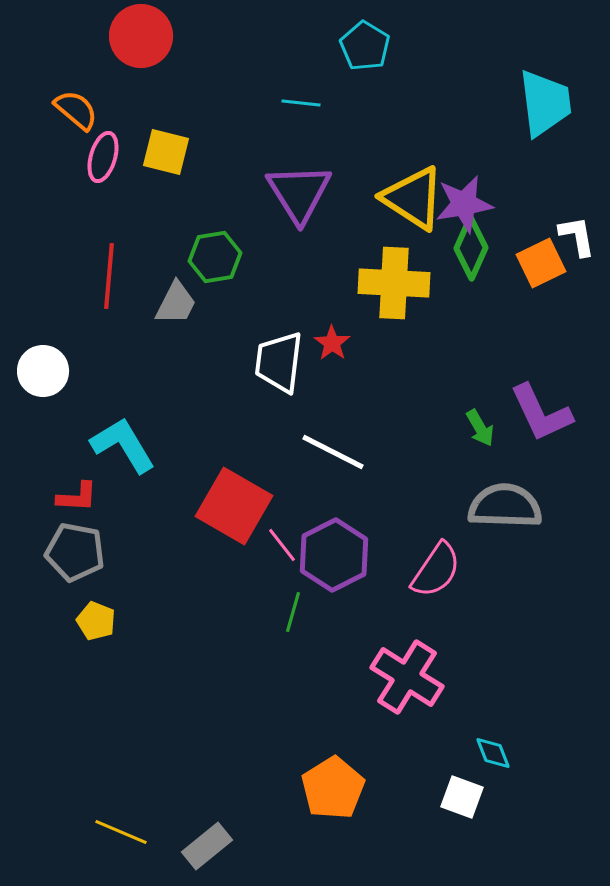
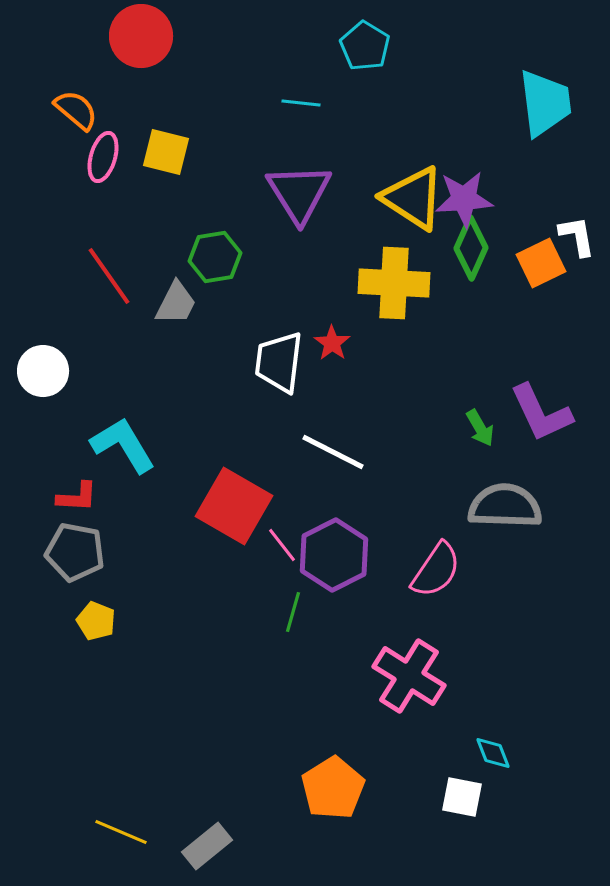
purple star: moved 5 px up; rotated 6 degrees clockwise
red line: rotated 40 degrees counterclockwise
pink cross: moved 2 px right, 1 px up
white square: rotated 9 degrees counterclockwise
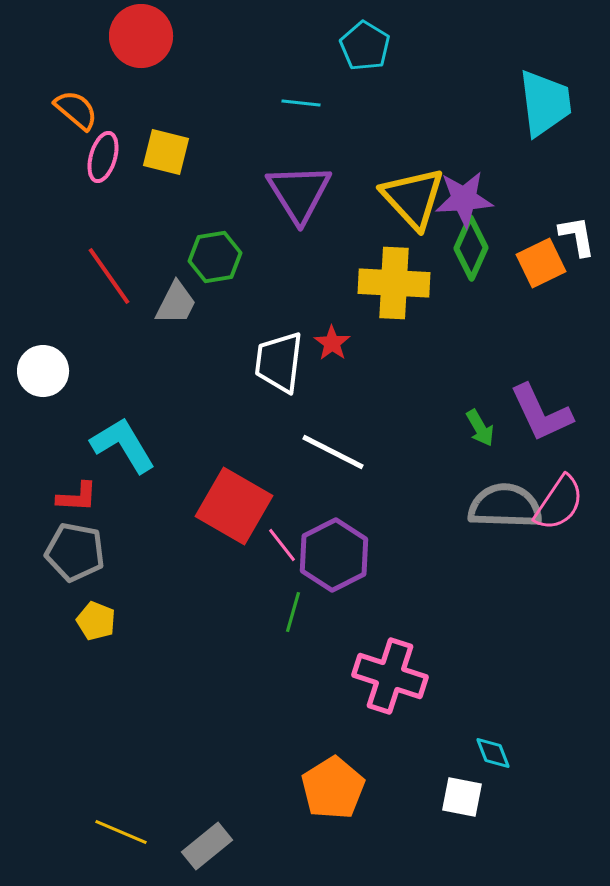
yellow triangle: rotated 14 degrees clockwise
pink semicircle: moved 123 px right, 67 px up
pink cross: moved 19 px left; rotated 14 degrees counterclockwise
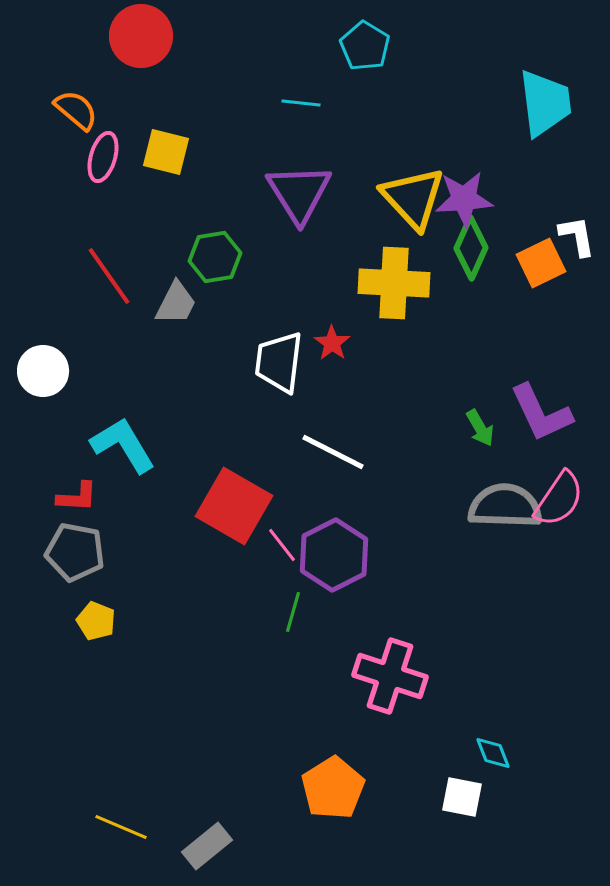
pink semicircle: moved 4 px up
yellow line: moved 5 px up
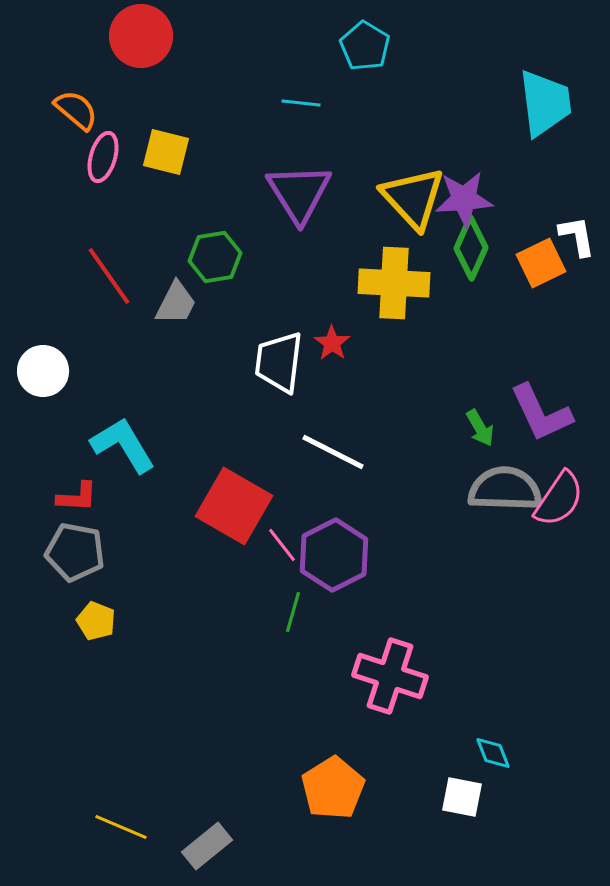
gray semicircle: moved 17 px up
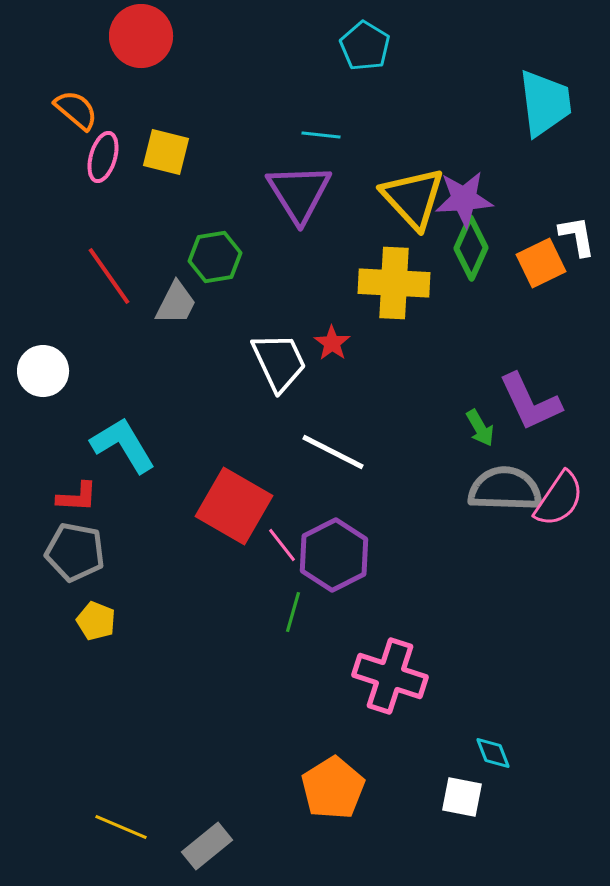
cyan line: moved 20 px right, 32 px down
white trapezoid: rotated 148 degrees clockwise
purple L-shape: moved 11 px left, 11 px up
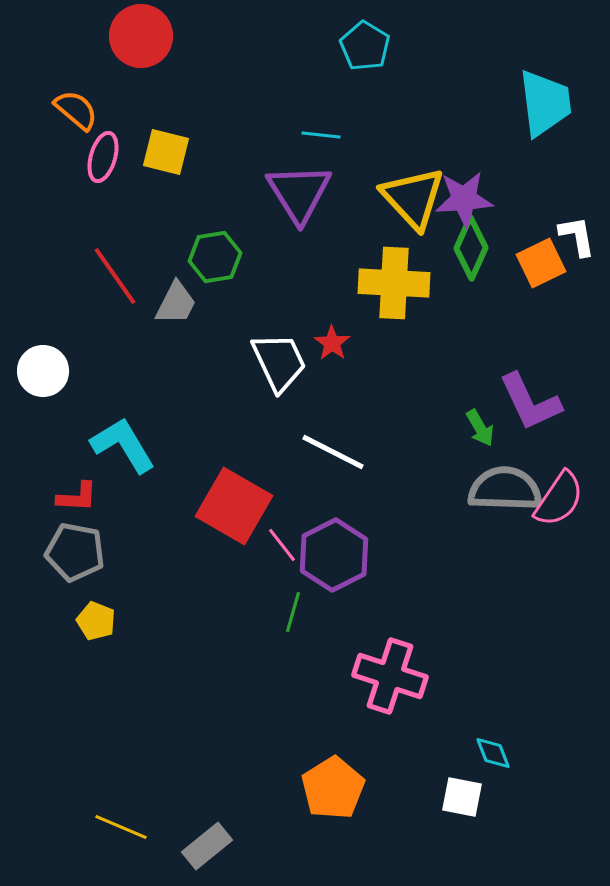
red line: moved 6 px right
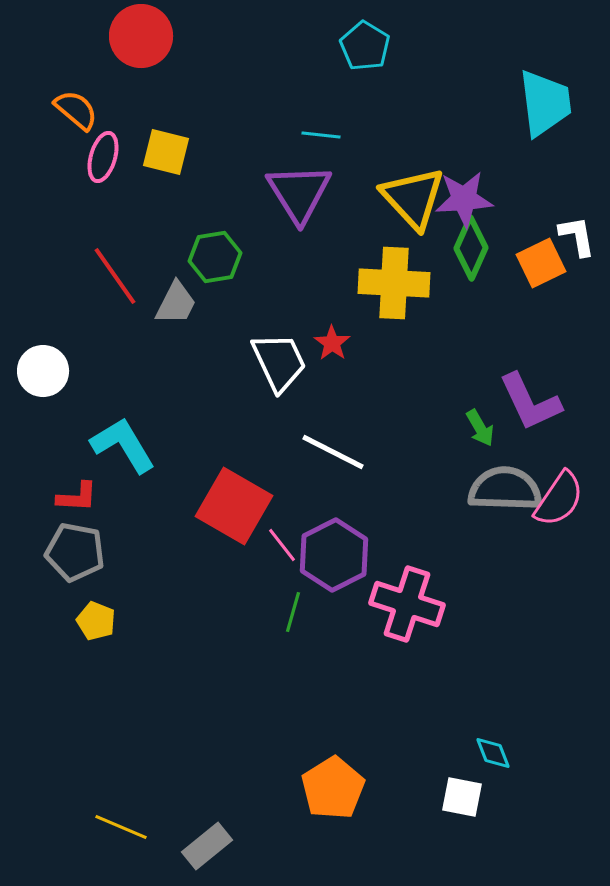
pink cross: moved 17 px right, 72 px up
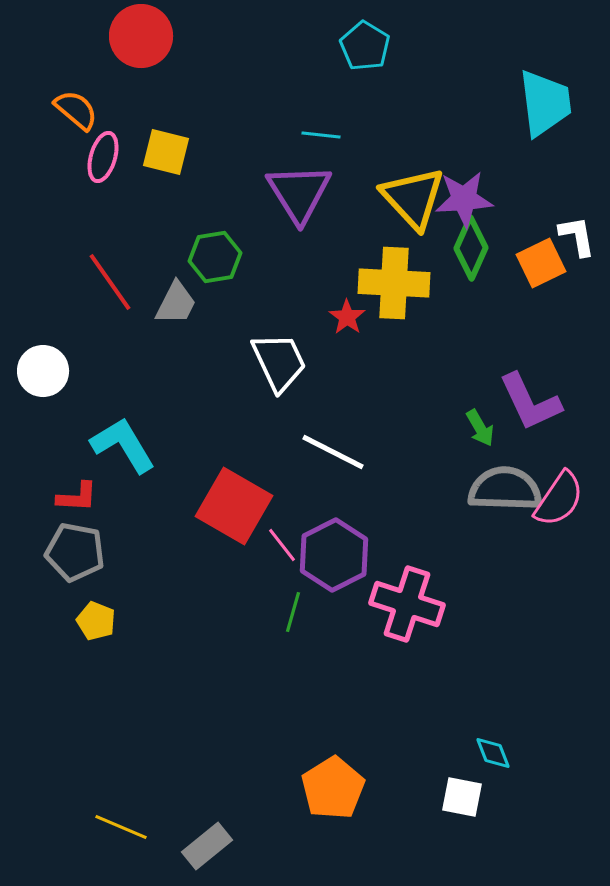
red line: moved 5 px left, 6 px down
red star: moved 15 px right, 26 px up
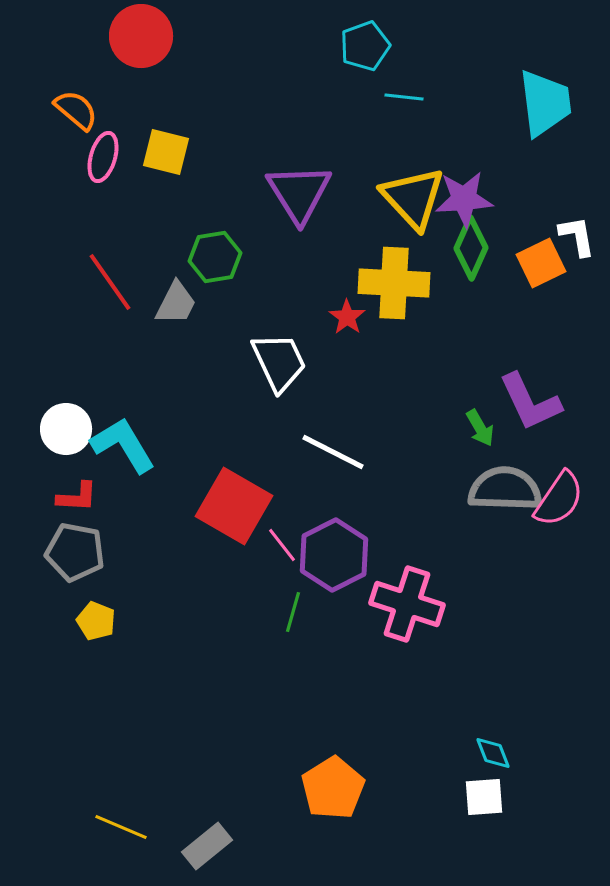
cyan pentagon: rotated 21 degrees clockwise
cyan line: moved 83 px right, 38 px up
white circle: moved 23 px right, 58 px down
white square: moved 22 px right; rotated 15 degrees counterclockwise
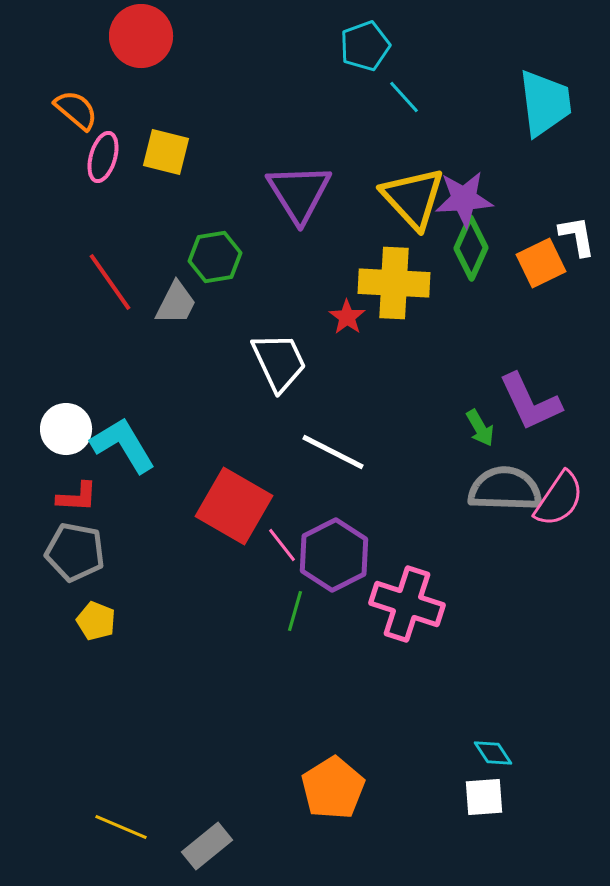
cyan line: rotated 42 degrees clockwise
green line: moved 2 px right, 1 px up
cyan diamond: rotated 12 degrees counterclockwise
